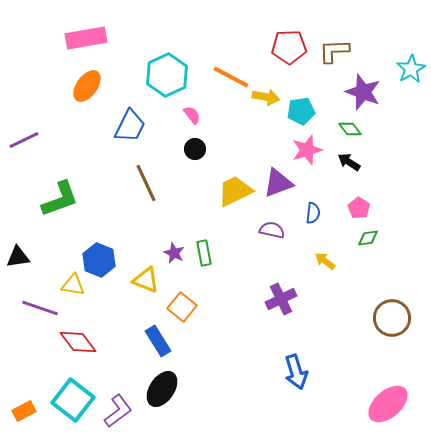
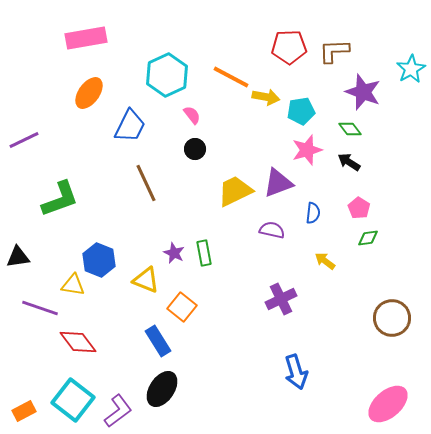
orange ellipse at (87, 86): moved 2 px right, 7 px down
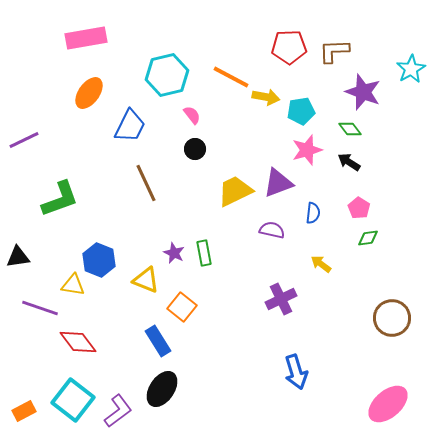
cyan hexagon at (167, 75): rotated 12 degrees clockwise
yellow arrow at (325, 261): moved 4 px left, 3 px down
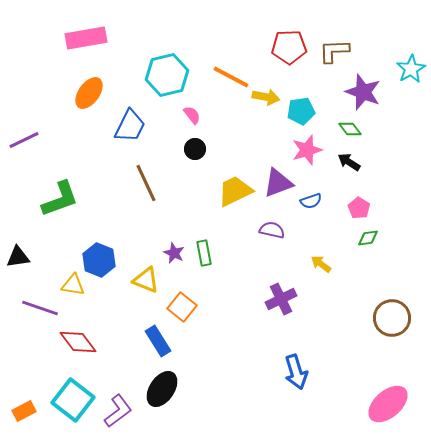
blue semicircle at (313, 213): moved 2 px left, 12 px up; rotated 65 degrees clockwise
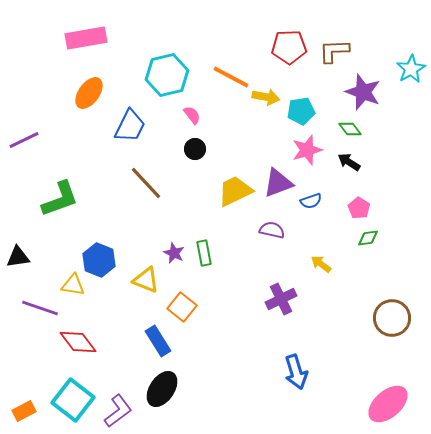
brown line at (146, 183): rotated 18 degrees counterclockwise
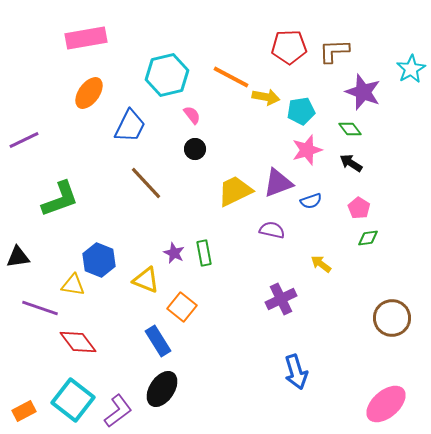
black arrow at (349, 162): moved 2 px right, 1 px down
pink ellipse at (388, 404): moved 2 px left
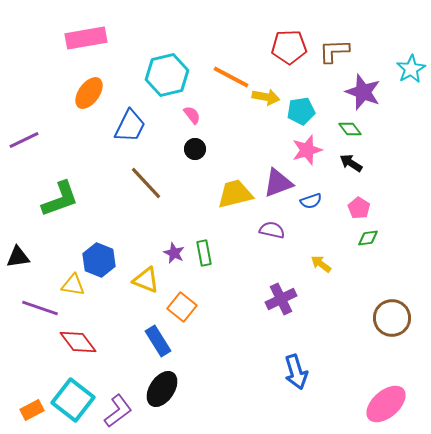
yellow trapezoid at (235, 191): moved 3 px down; rotated 12 degrees clockwise
orange rectangle at (24, 411): moved 8 px right, 1 px up
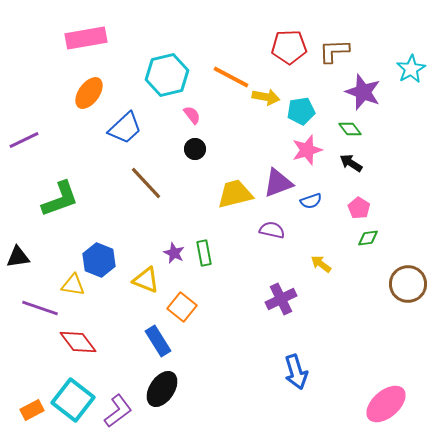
blue trapezoid at (130, 126): moved 5 px left, 2 px down; rotated 21 degrees clockwise
brown circle at (392, 318): moved 16 px right, 34 px up
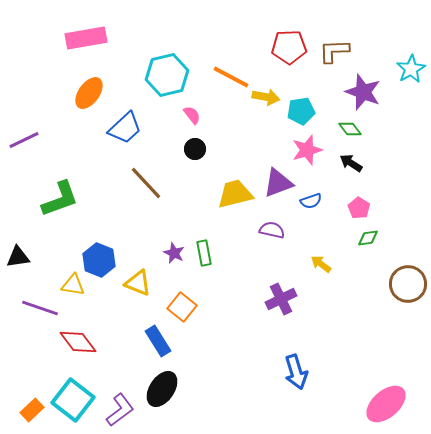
yellow triangle at (146, 280): moved 8 px left, 3 px down
orange rectangle at (32, 410): rotated 15 degrees counterclockwise
purple L-shape at (118, 411): moved 2 px right, 1 px up
